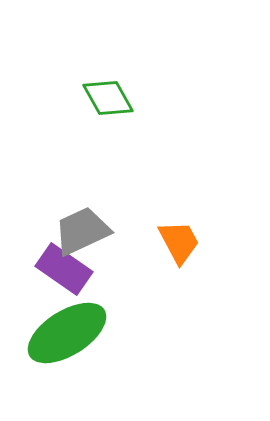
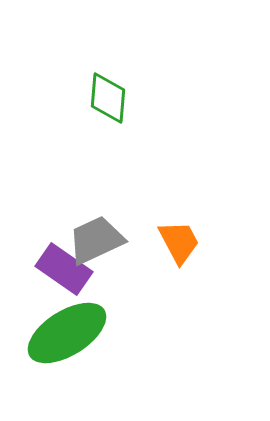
green diamond: rotated 34 degrees clockwise
gray trapezoid: moved 14 px right, 9 px down
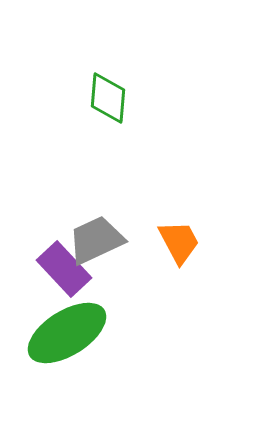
purple rectangle: rotated 12 degrees clockwise
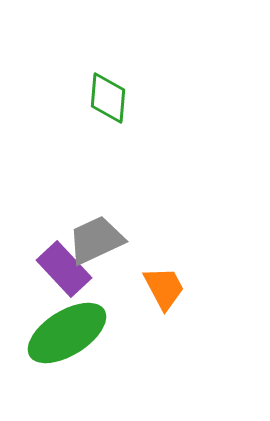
orange trapezoid: moved 15 px left, 46 px down
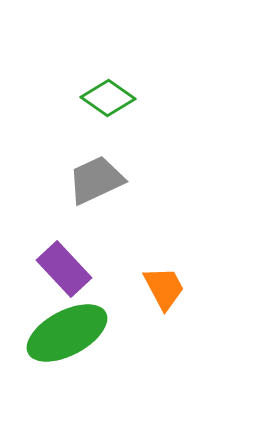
green diamond: rotated 60 degrees counterclockwise
gray trapezoid: moved 60 px up
green ellipse: rotated 4 degrees clockwise
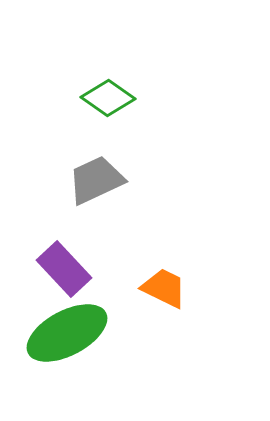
orange trapezoid: rotated 36 degrees counterclockwise
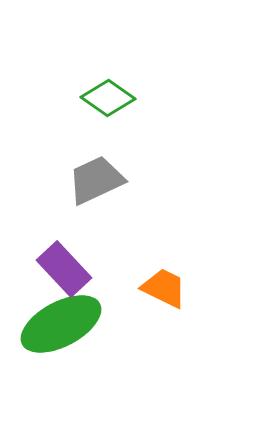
green ellipse: moved 6 px left, 9 px up
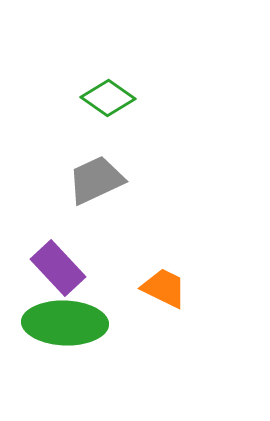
purple rectangle: moved 6 px left, 1 px up
green ellipse: moved 4 px right, 1 px up; rotated 30 degrees clockwise
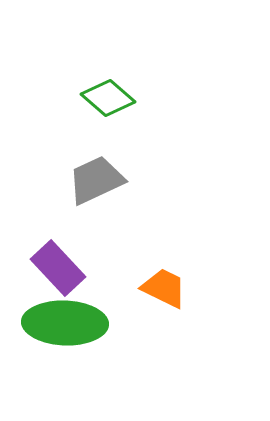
green diamond: rotated 6 degrees clockwise
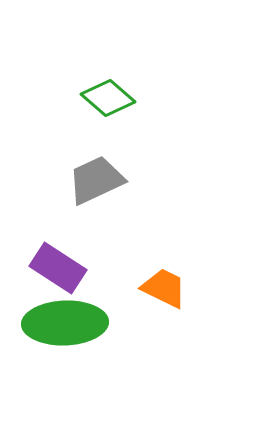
purple rectangle: rotated 14 degrees counterclockwise
green ellipse: rotated 4 degrees counterclockwise
